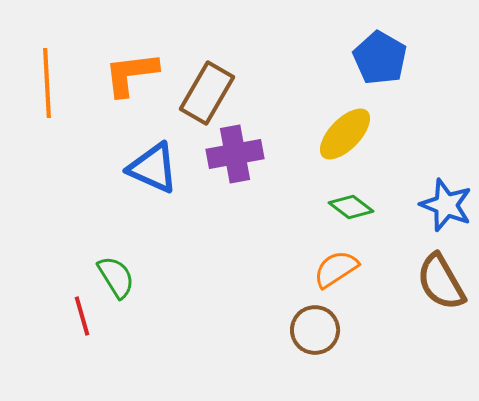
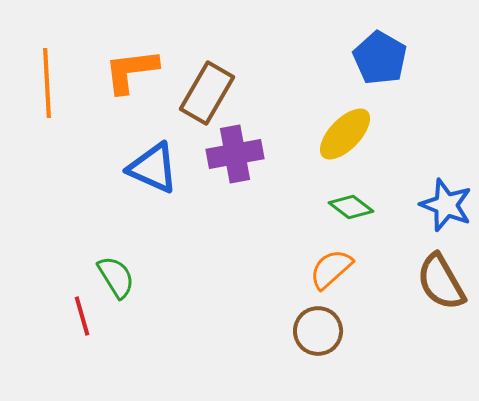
orange L-shape: moved 3 px up
orange semicircle: moved 5 px left; rotated 9 degrees counterclockwise
brown circle: moved 3 px right, 1 px down
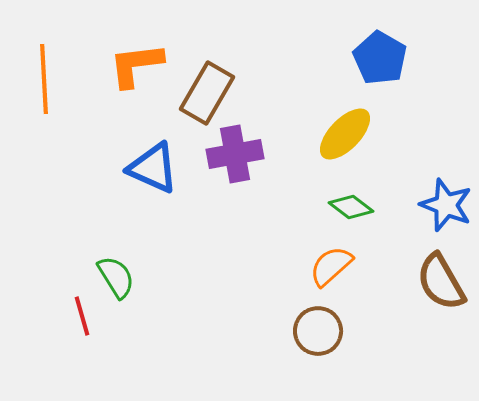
orange L-shape: moved 5 px right, 6 px up
orange line: moved 3 px left, 4 px up
orange semicircle: moved 3 px up
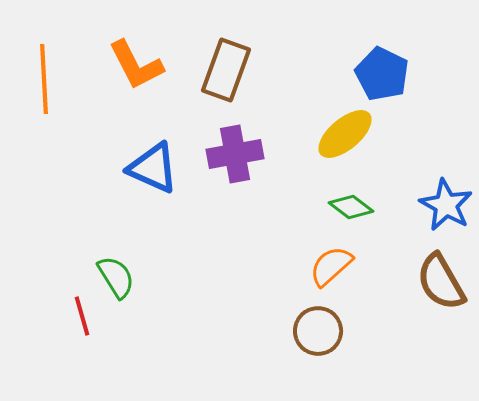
blue pentagon: moved 2 px right, 16 px down; rotated 4 degrees counterclockwise
orange L-shape: rotated 110 degrees counterclockwise
brown rectangle: moved 19 px right, 23 px up; rotated 10 degrees counterclockwise
yellow ellipse: rotated 6 degrees clockwise
blue star: rotated 8 degrees clockwise
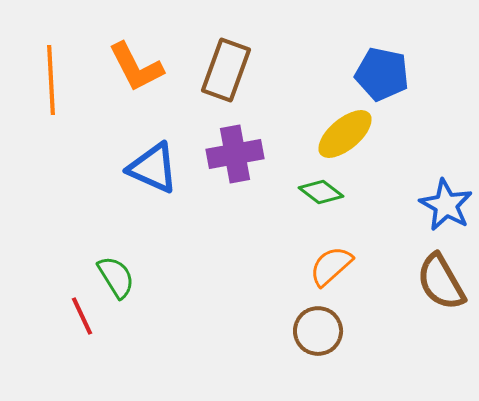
orange L-shape: moved 2 px down
blue pentagon: rotated 14 degrees counterclockwise
orange line: moved 7 px right, 1 px down
green diamond: moved 30 px left, 15 px up
red line: rotated 9 degrees counterclockwise
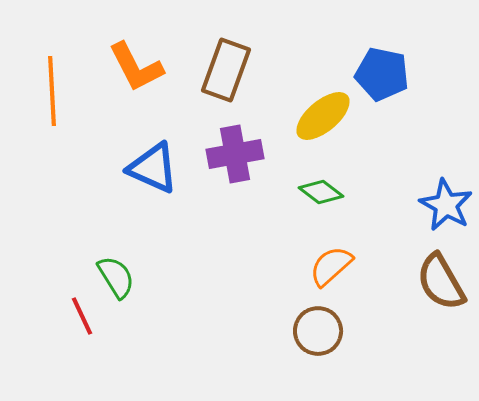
orange line: moved 1 px right, 11 px down
yellow ellipse: moved 22 px left, 18 px up
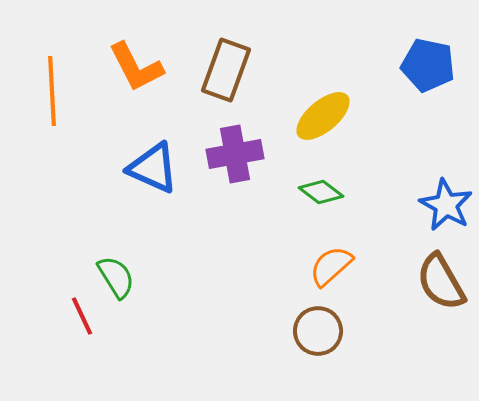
blue pentagon: moved 46 px right, 9 px up
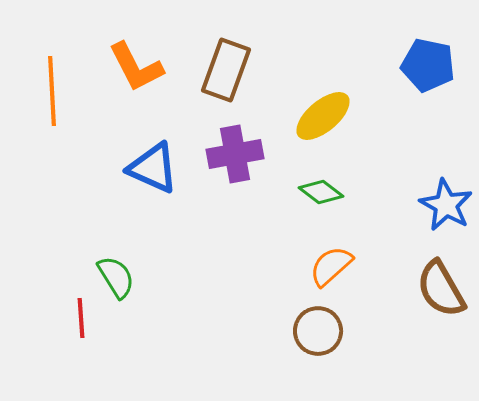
brown semicircle: moved 7 px down
red line: moved 1 px left, 2 px down; rotated 21 degrees clockwise
